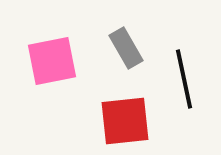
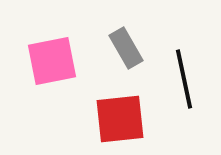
red square: moved 5 px left, 2 px up
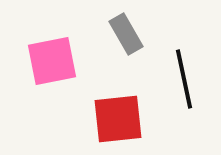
gray rectangle: moved 14 px up
red square: moved 2 px left
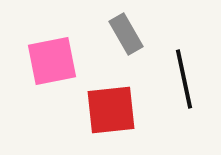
red square: moved 7 px left, 9 px up
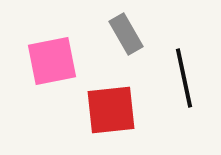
black line: moved 1 px up
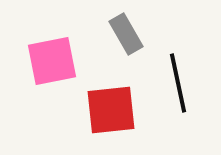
black line: moved 6 px left, 5 px down
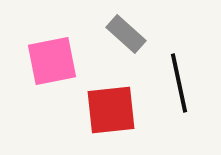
gray rectangle: rotated 18 degrees counterclockwise
black line: moved 1 px right
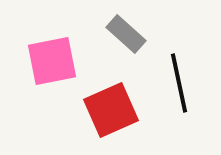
red square: rotated 18 degrees counterclockwise
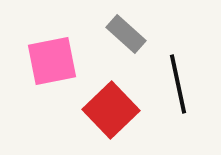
black line: moved 1 px left, 1 px down
red square: rotated 20 degrees counterclockwise
